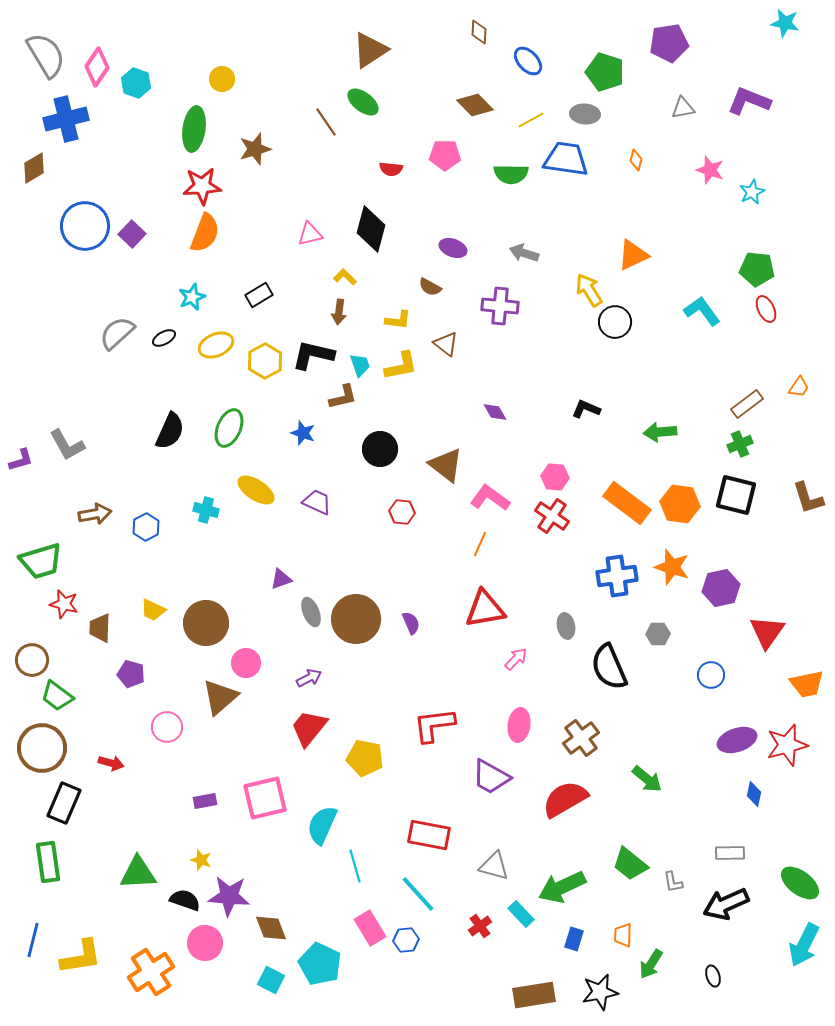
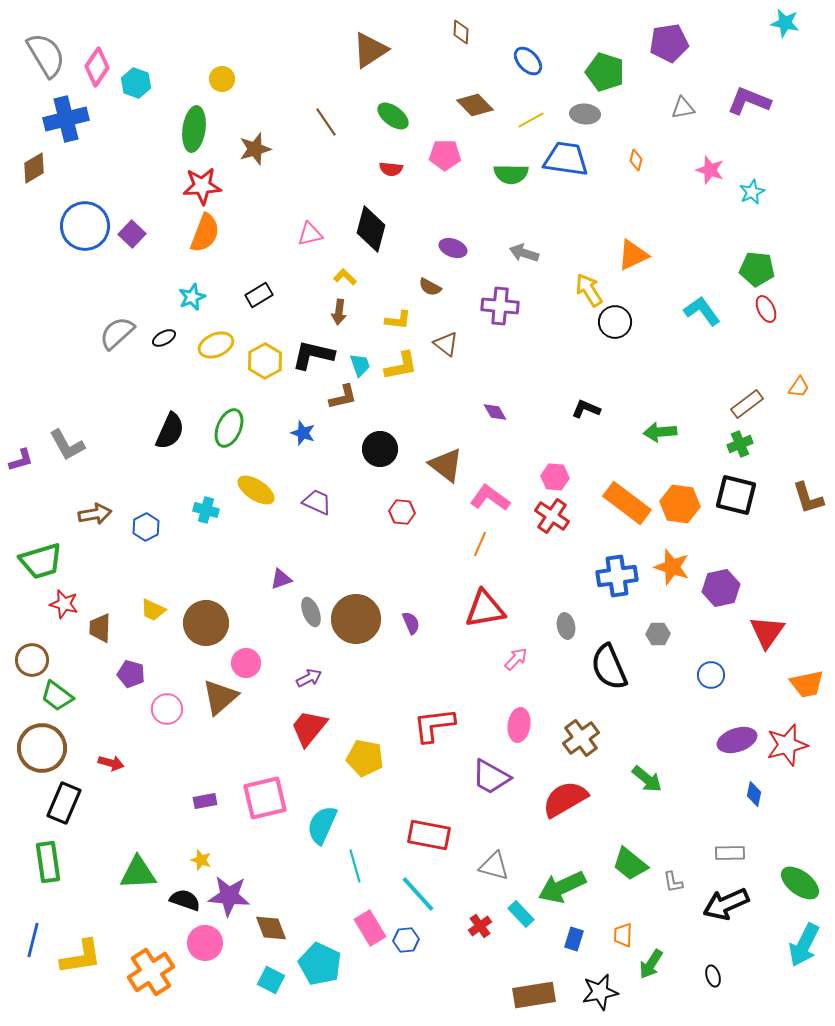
brown diamond at (479, 32): moved 18 px left
green ellipse at (363, 102): moved 30 px right, 14 px down
pink circle at (167, 727): moved 18 px up
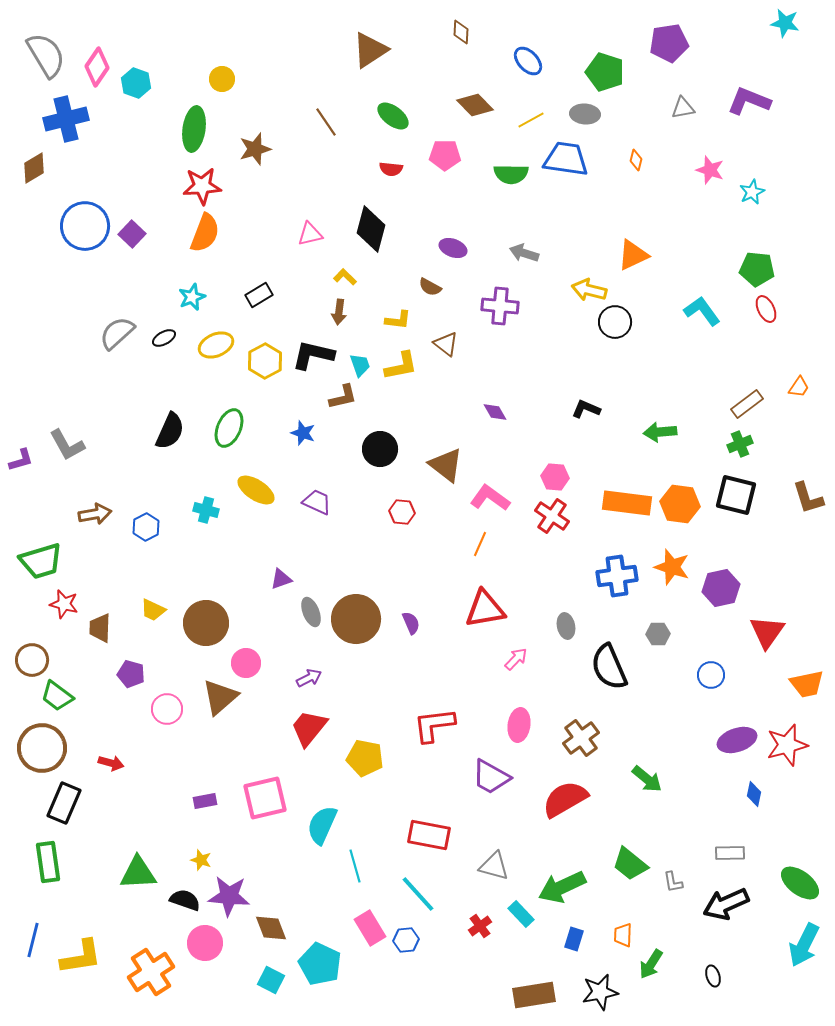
yellow arrow at (589, 290): rotated 44 degrees counterclockwise
orange rectangle at (627, 503): rotated 30 degrees counterclockwise
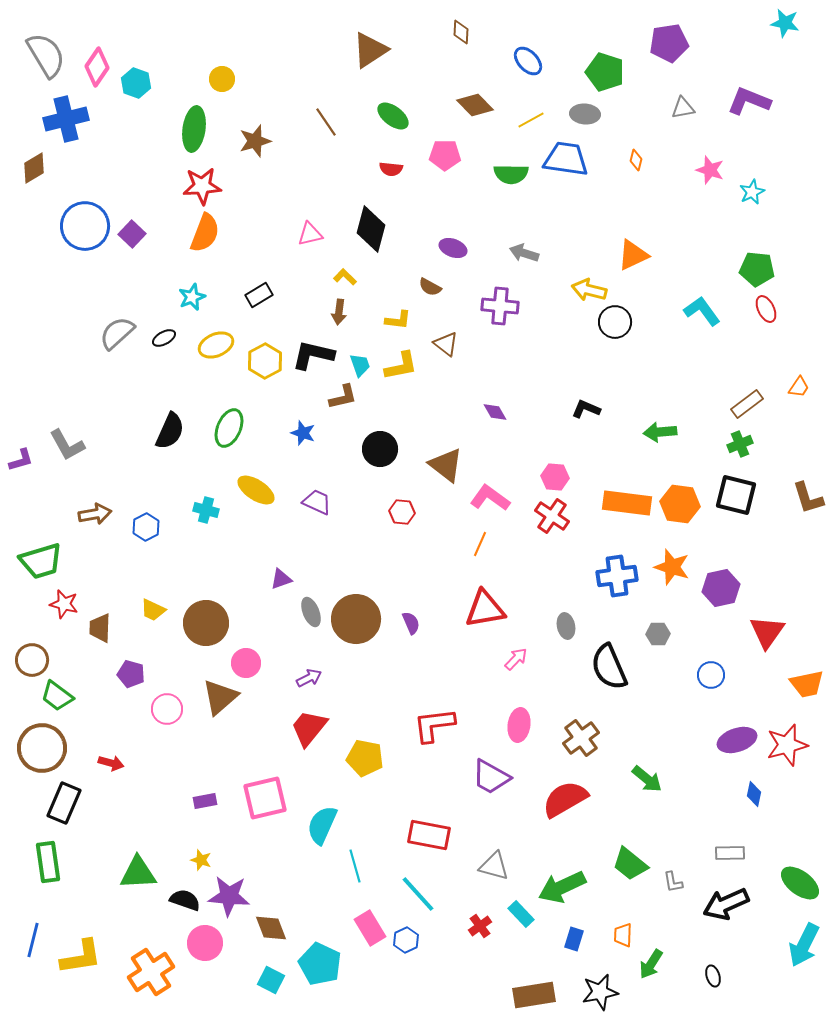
brown star at (255, 149): moved 8 px up
blue hexagon at (406, 940): rotated 20 degrees counterclockwise
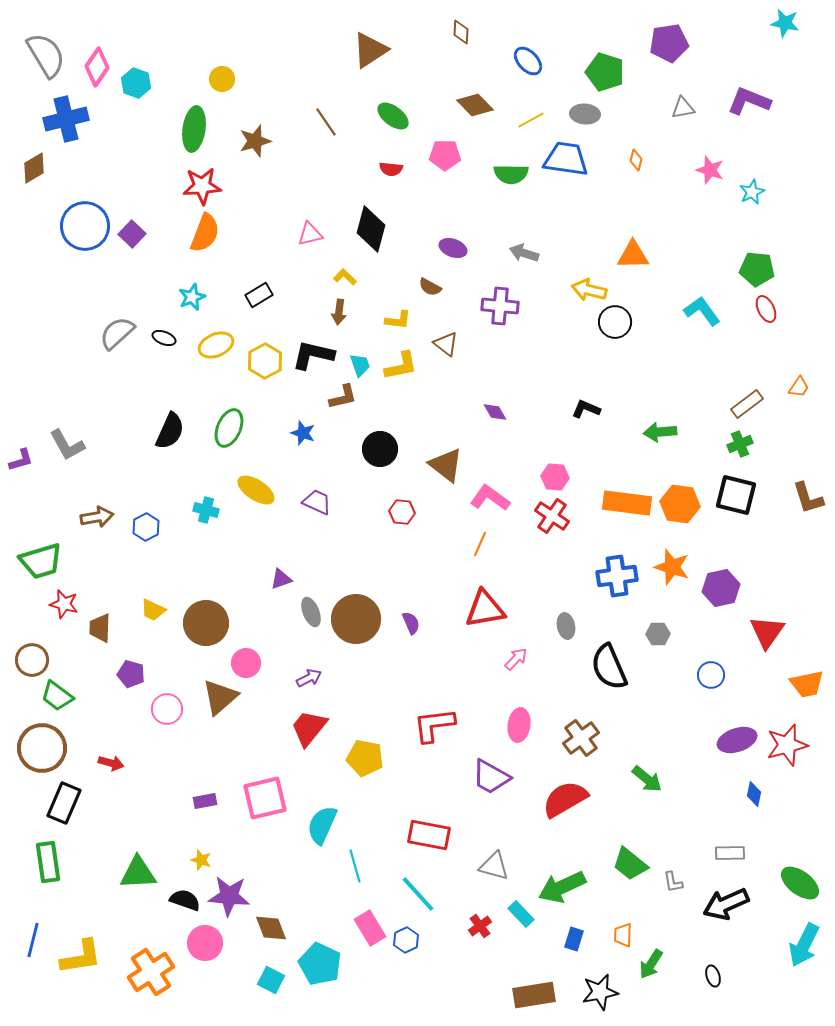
orange triangle at (633, 255): rotated 24 degrees clockwise
black ellipse at (164, 338): rotated 50 degrees clockwise
brown arrow at (95, 514): moved 2 px right, 3 px down
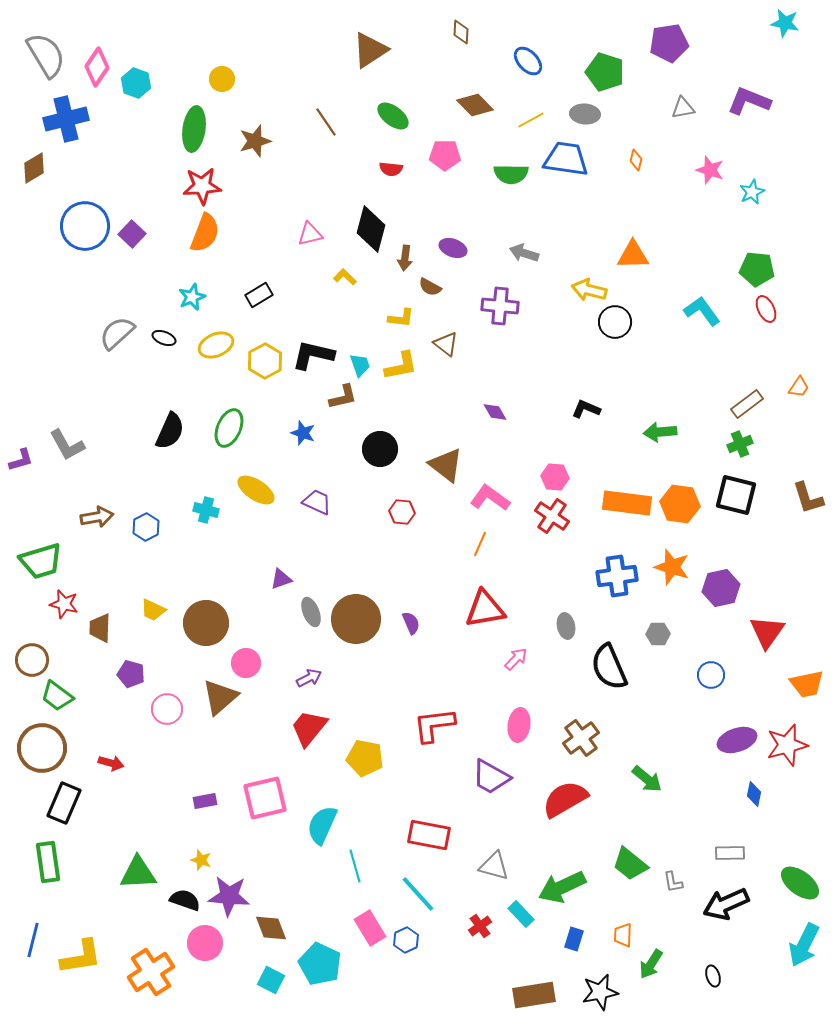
brown arrow at (339, 312): moved 66 px right, 54 px up
yellow L-shape at (398, 320): moved 3 px right, 2 px up
